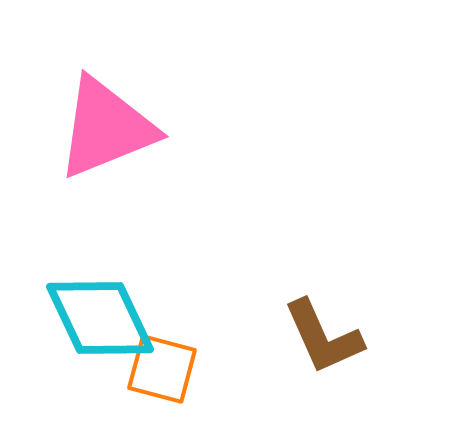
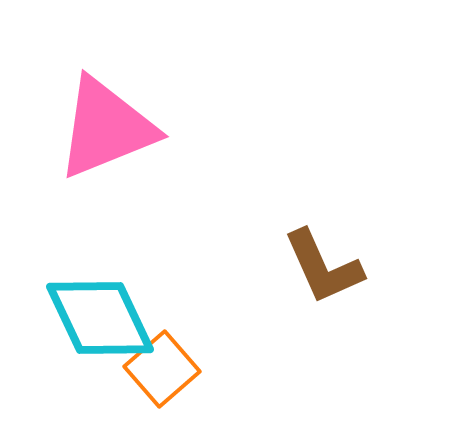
brown L-shape: moved 70 px up
orange square: rotated 34 degrees clockwise
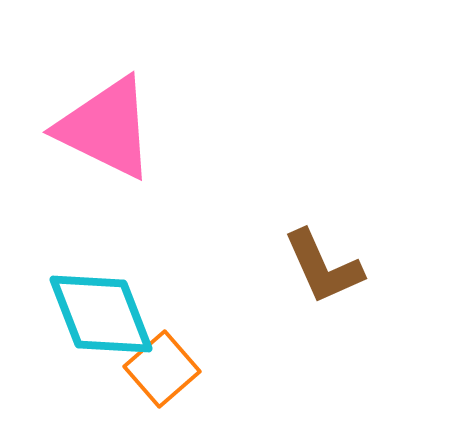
pink triangle: rotated 48 degrees clockwise
cyan diamond: moved 1 px right, 4 px up; rotated 4 degrees clockwise
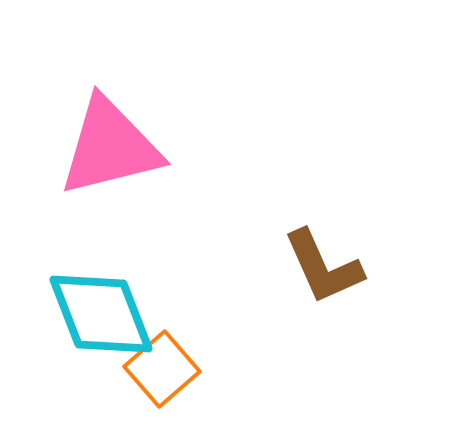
pink triangle: moved 4 px right, 19 px down; rotated 40 degrees counterclockwise
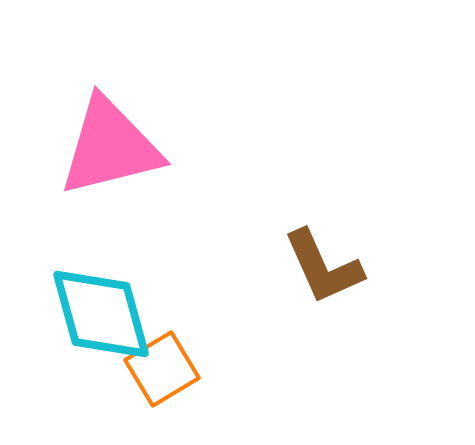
cyan diamond: rotated 6 degrees clockwise
orange square: rotated 10 degrees clockwise
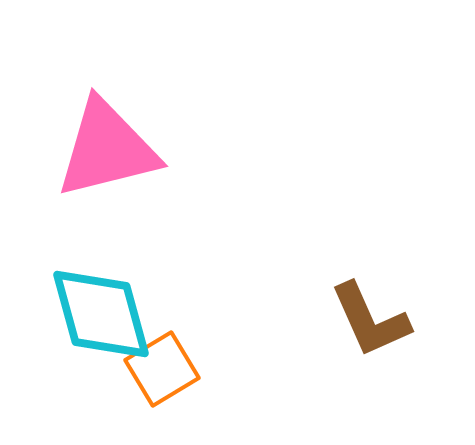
pink triangle: moved 3 px left, 2 px down
brown L-shape: moved 47 px right, 53 px down
